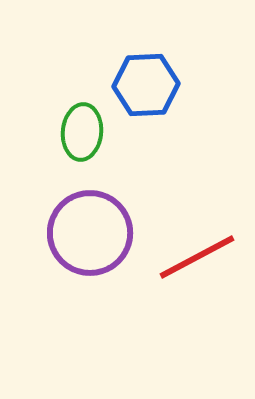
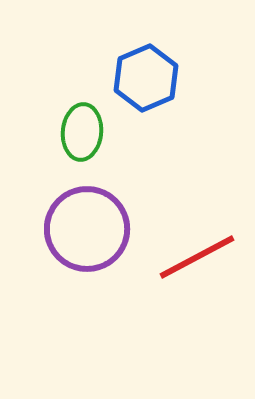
blue hexagon: moved 7 px up; rotated 20 degrees counterclockwise
purple circle: moved 3 px left, 4 px up
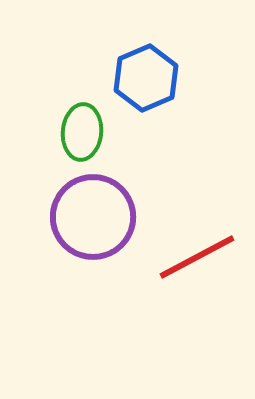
purple circle: moved 6 px right, 12 px up
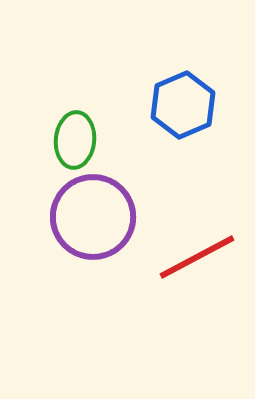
blue hexagon: moved 37 px right, 27 px down
green ellipse: moved 7 px left, 8 px down
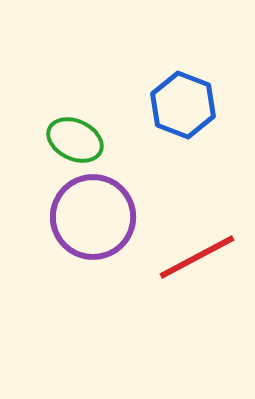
blue hexagon: rotated 16 degrees counterclockwise
green ellipse: rotated 70 degrees counterclockwise
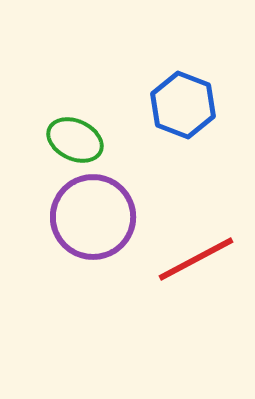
red line: moved 1 px left, 2 px down
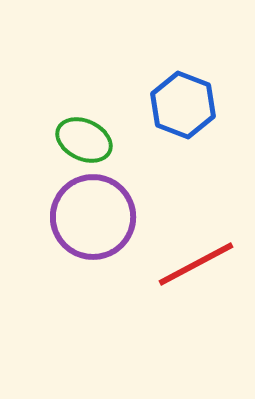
green ellipse: moved 9 px right
red line: moved 5 px down
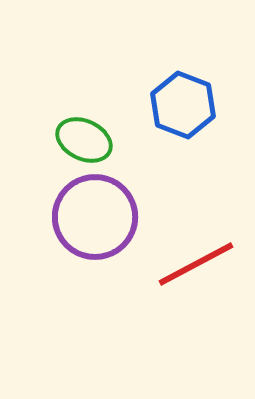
purple circle: moved 2 px right
